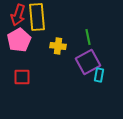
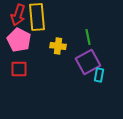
pink pentagon: rotated 15 degrees counterclockwise
red square: moved 3 px left, 8 px up
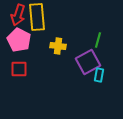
green line: moved 10 px right, 3 px down; rotated 28 degrees clockwise
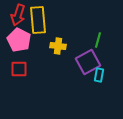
yellow rectangle: moved 1 px right, 3 px down
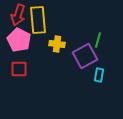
yellow cross: moved 1 px left, 2 px up
purple square: moved 3 px left, 6 px up
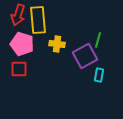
pink pentagon: moved 3 px right, 4 px down; rotated 10 degrees counterclockwise
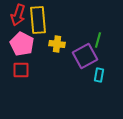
pink pentagon: rotated 10 degrees clockwise
red square: moved 2 px right, 1 px down
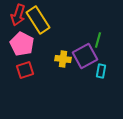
yellow rectangle: rotated 28 degrees counterclockwise
yellow cross: moved 6 px right, 15 px down
red square: moved 4 px right; rotated 18 degrees counterclockwise
cyan rectangle: moved 2 px right, 4 px up
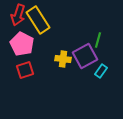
cyan rectangle: rotated 24 degrees clockwise
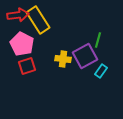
red arrow: rotated 115 degrees counterclockwise
red square: moved 2 px right, 4 px up
